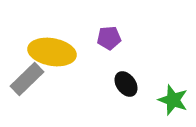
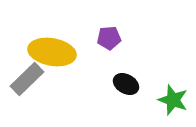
black ellipse: rotated 25 degrees counterclockwise
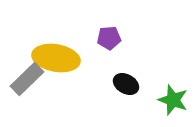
yellow ellipse: moved 4 px right, 6 px down
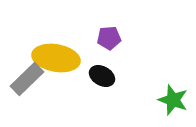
black ellipse: moved 24 px left, 8 px up
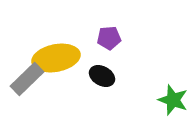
yellow ellipse: rotated 21 degrees counterclockwise
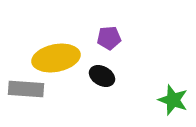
gray rectangle: moved 1 px left, 10 px down; rotated 48 degrees clockwise
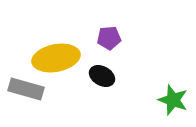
gray rectangle: rotated 12 degrees clockwise
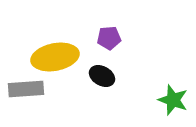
yellow ellipse: moved 1 px left, 1 px up
gray rectangle: rotated 20 degrees counterclockwise
